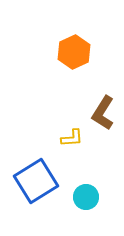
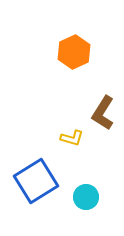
yellow L-shape: rotated 20 degrees clockwise
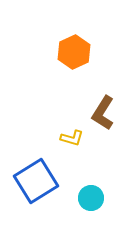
cyan circle: moved 5 px right, 1 px down
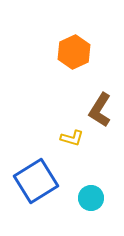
brown L-shape: moved 3 px left, 3 px up
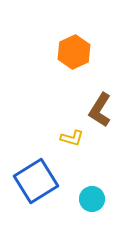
cyan circle: moved 1 px right, 1 px down
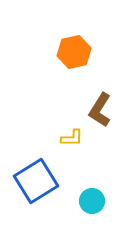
orange hexagon: rotated 12 degrees clockwise
yellow L-shape: rotated 15 degrees counterclockwise
cyan circle: moved 2 px down
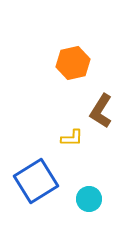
orange hexagon: moved 1 px left, 11 px down
brown L-shape: moved 1 px right, 1 px down
cyan circle: moved 3 px left, 2 px up
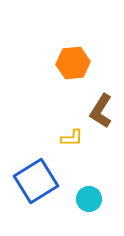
orange hexagon: rotated 8 degrees clockwise
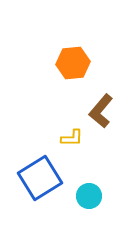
brown L-shape: rotated 8 degrees clockwise
blue square: moved 4 px right, 3 px up
cyan circle: moved 3 px up
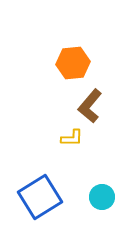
brown L-shape: moved 11 px left, 5 px up
blue square: moved 19 px down
cyan circle: moved 13 px right, 1 px down
